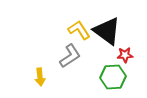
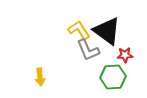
gray L-shape: moved 18 px right, 6 px up; rotated 100 degrees clockwise
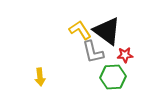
yellow L-shape: moved 1 px right
gray L-shape: moved 5 px right, 2 px down; rotated 10 degrees clockwise
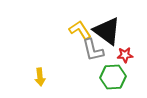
gray L-shape: moved 2 px up
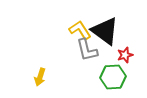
black triangle: moved 2 px left
gray L-shape: moved 6 px left
red star: rotated 14 degrees counterclockwise
yellow arrow: rotated 24 degrees clockwise
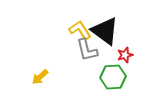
yellow arrow: rotated 30 degrees clockwise
